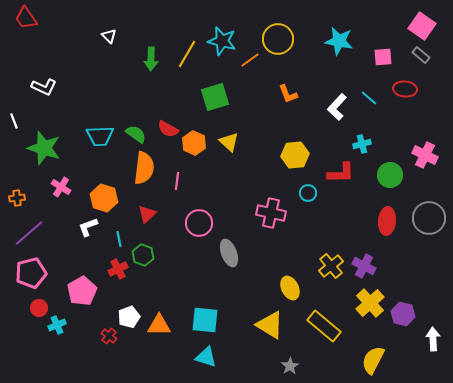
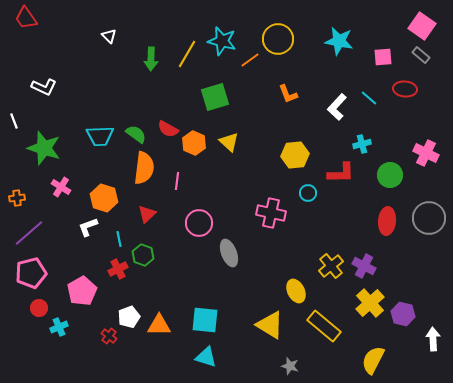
pink cross at (425, 155): moved 1 px right, 2 px up
yellow ellipse at (290, 288): moved 6 px right, 3 px down
cyan cross at (57, 325): moved 2 px right, 2 px down
gray star at (290, 366): rotated 24 degrees counterclockwise
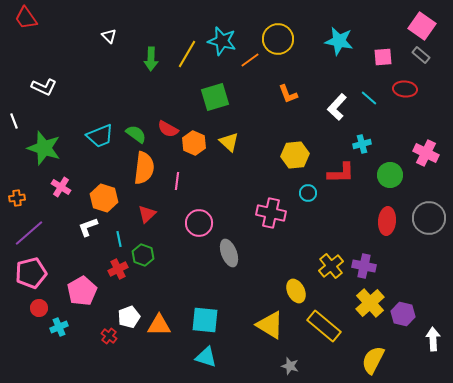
cyan trapezoid at (100, 136): rotated 20 degrees counterclockwise
purple cross at (364, 266): rotated 15 degrees counterclockwise
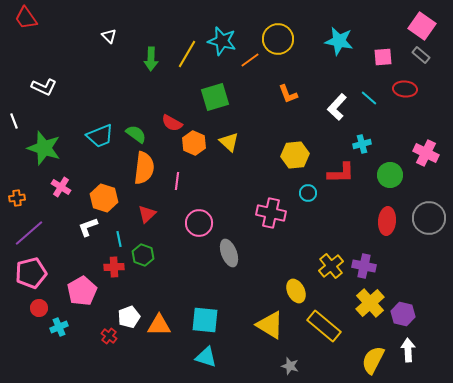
red semicircle at (168, 129): moved 4 px right, 6 px up
red cross at (118, 269): moved 4 px left, 2 px up; rotated 24 degrees clockwise
white arrow at (433, 339): moved 25 px left, 11 px down
